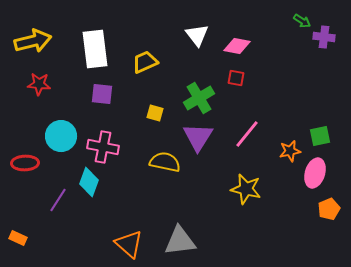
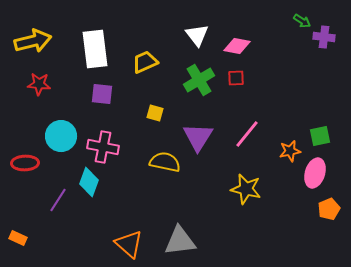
red square: rotated 12 degrees counterclockwise
green cross: moved 18 px up
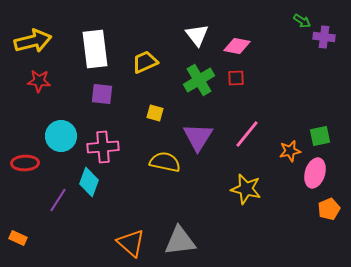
red star: moved 3 px up
pink cross: rotated 16 degrees counterclockwise
orange triangle: moved 2 px right, 1 px up
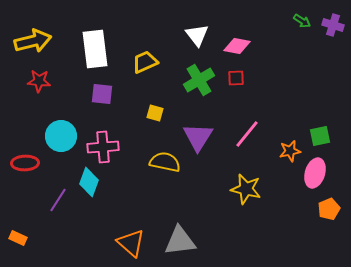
purple cross: moved 9 px right, 12 px up; rotated 10 degrees clockwise
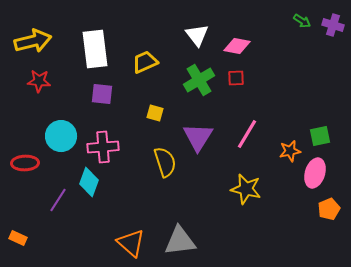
pink line: rotated 8 degrees counterclockwise
yellow semicircle: rotated 60 degrees clockwise
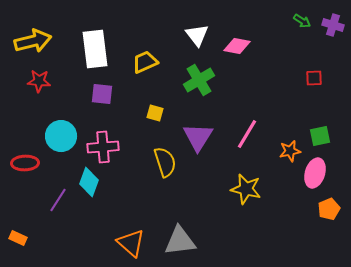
red square: moved 78 px right
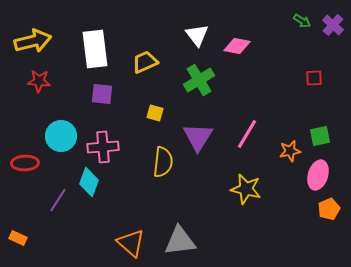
purple cross: rotated 25 degrees clockwise
yellow semicircle: moved 2 px left; rotated 24 degrees clockwise
pink ellipse: moved 3 px right, 2 px down
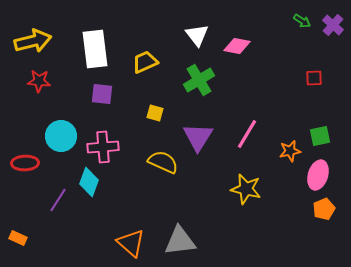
yellow semicircle: rotated 72 degrees counterclockwise
orange pentagon: moved 5 px left
